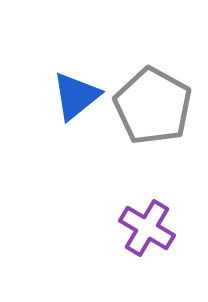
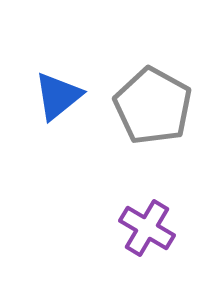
blue triangle: moved 18 px left
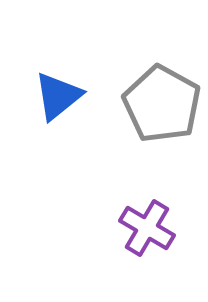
gray pentagon: moved 9 px right, 2 px up
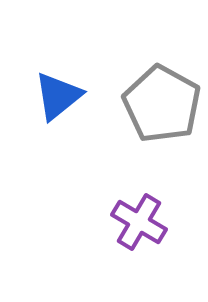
purple cross: moved 8 px left, 6 px up
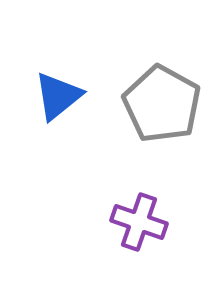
purple cross: rotated 12 degrees counterclockwise
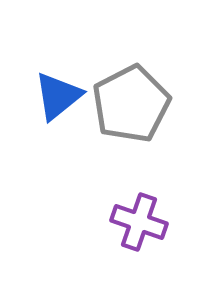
gray pentagon: moved 31 px left; rotated 16 degrees clockwise
